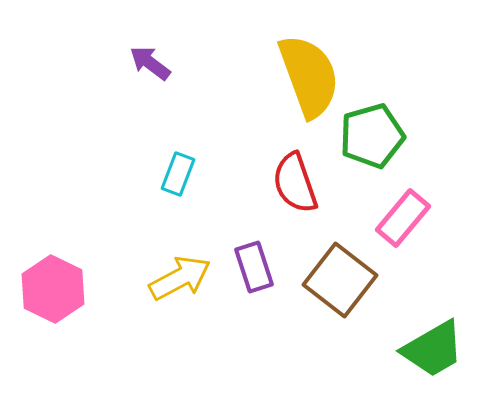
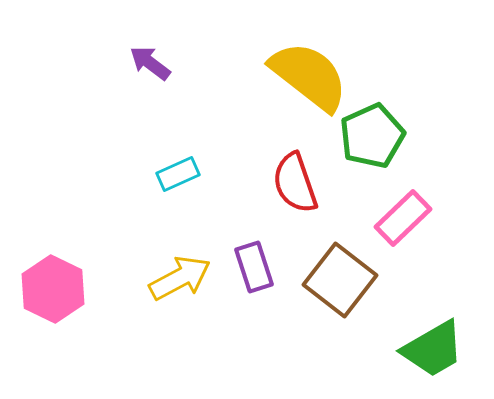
yellow semicircle: rotated 32 degrees counterclockwise
green pentagon: rotated 8 degrees counterclockwise
cyan rectangle: rotated 45 degrees clockwise
pink rectangle: rotated 6 degrees clockwise
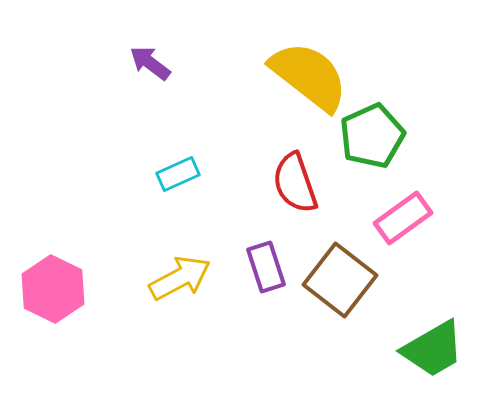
pink rectangle: rotated 8 degrees clockwise
purple rectangle: moved 12 px right
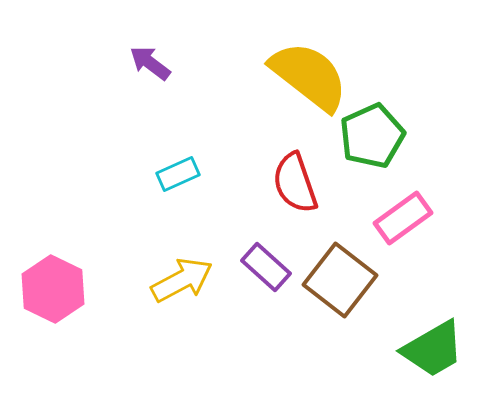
purple rectangle: rotated 30 degrees counterclockwise
yellow arrow: moved 2 px right, 2 px down
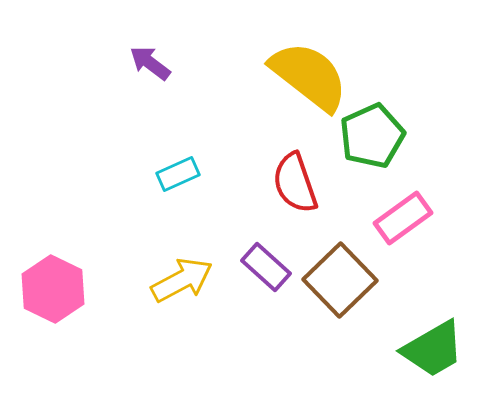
brown square: rotated 8 degrees clockwise
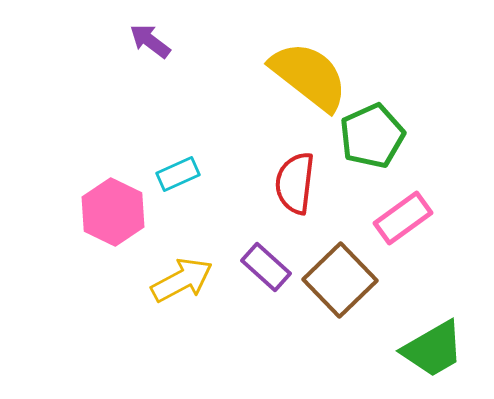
purple arrow: moved 22 px up
red semicircle: rotated 26 degrees clockwise
pink hexagon: moved 60 px right, 77 px up
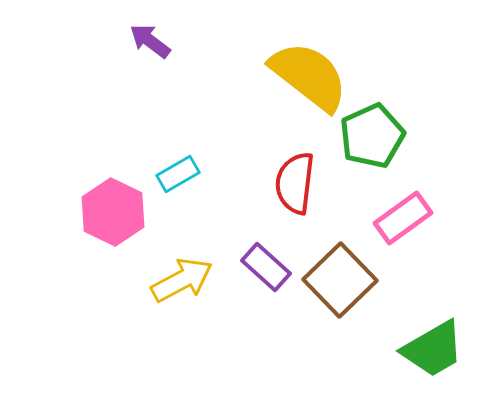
cyan rectangle: rotated 6 degrees counterclockwise
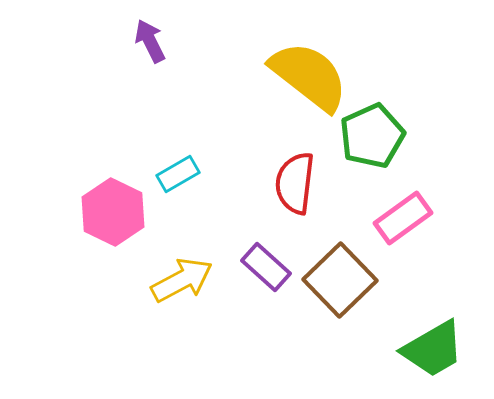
purple arrow: rotated 27 degrees clockwise
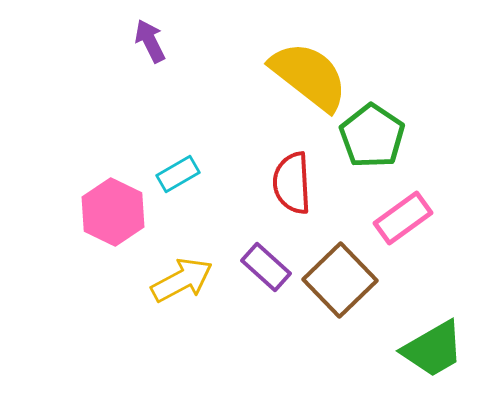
green pentagon: rotated 14 degrees counterclockwise
red semicircle: moved 3 px left; rotated 10 degrees counterclockwise
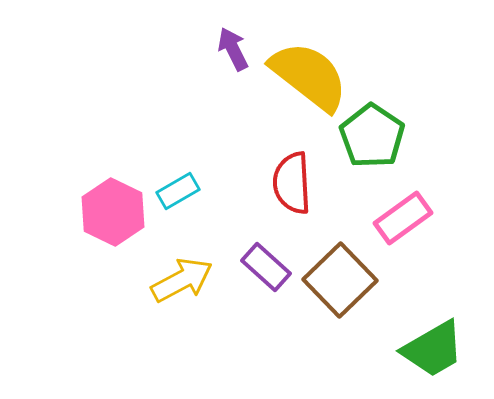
purple arrow: moved 83 px right, 8 px down
cyan rectangle: moved 17 px down
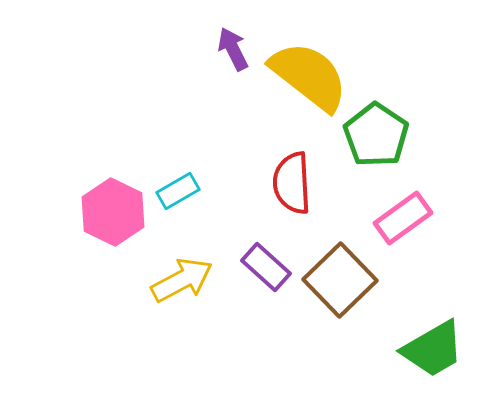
green pentagon: moved 4 px right, 1 px up
